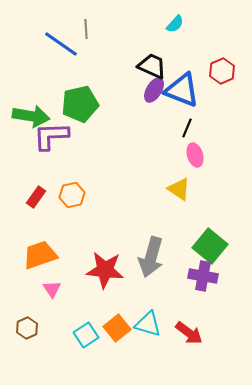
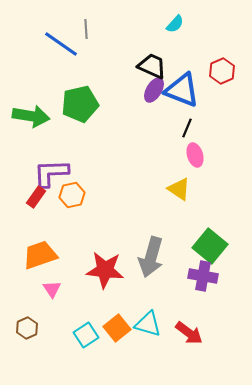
purple L-shape: moved 37 px down
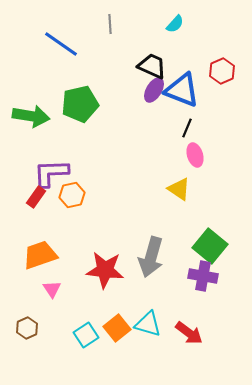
gray line: moved 24 px right, 5 px up
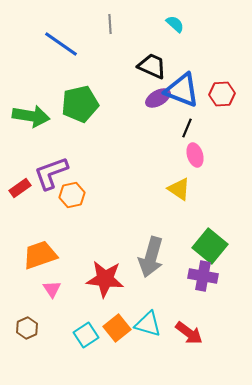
cyan semicircle: rotated 90 degrees counterclockwise
red hexagon: moved 23 px down; rotated 20 degrees clockwise
purple ellipse: moved 4 px right, 8 px down; rotated 30 degrees clockwise
purple L-shape: rotated 18 degrees counterclockwise
red rectangle: moved 16 px left, 9 px up; rotated 20 degrees clockwise
red star: moved 9 px down
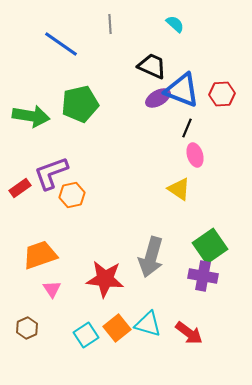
green square: rotated 16 degrees clockwise
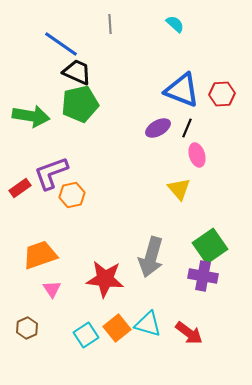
black trapezoid: moved 75 px left, 6 px down
purple ellipse: moved 30 px down
pink ellipse: moved 2 px right
yellow triangle: rotated 15 degrees clockwise
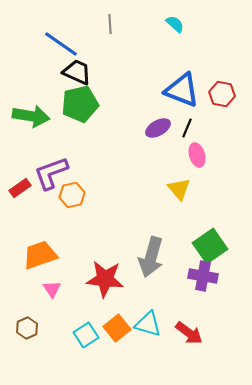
red hexagon: rotated 15 degrees clockwise
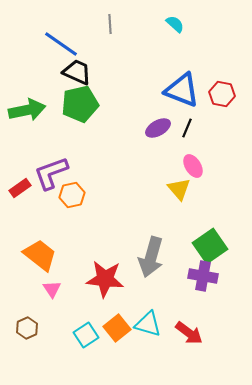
green arrow: moved 4 px left, 6 px up; rotated 21 degrees counterclockwise
pink ellipse: moved 4 px left, 11 px down; rotated 15 degrees counterclockwise
orange trapezoid: rotated 57 degrees clockwise
